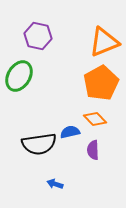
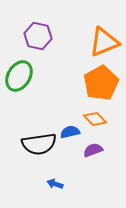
purple semicircle: rotated 72 degrees clockwise
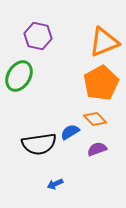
blue semicircle: rotated 18 degrees counterclockwise
purple semicircle: moved 4 px right, 1 px up
blue arrow: rotated 42 degrees counterclockwise
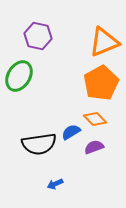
blue semicircle: moved 1 px right
purple semicircle: moved 3 px left, 2 px up
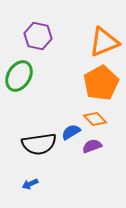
purple semicircle: moved 2 px left, 1 px up
blue arrow: moved 25 px left
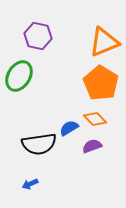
orange pentagon: rotated 12 degrees counterclockwise
blue semicircle: moved 2 px left, 4 px up
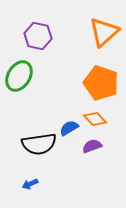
orange triangle: moved 10 px up; rotated 20 degrees counterclockwise
orange pentagon: rotated 12 degrees counterclockwise
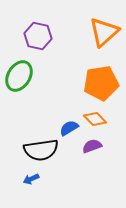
orange pentagon: rotated 28 degrees counterclockwise
black semicircle: moved 2 px right, 6 px down
blue arrow: moved 1 px right, 5 px up
